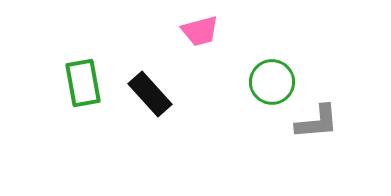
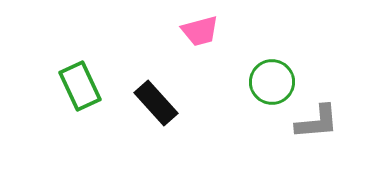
green rectangle: moved 3 px left, 3 px down; rotated 15 degrees counterclockwise
black rectangle: moved 6 px right, 9 px down
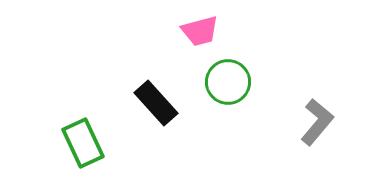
green circle: moved 44 px left
green rectangle: moved 3 px right, 57 px down
gray L-shape: rotated 45 degrees counterclockwise
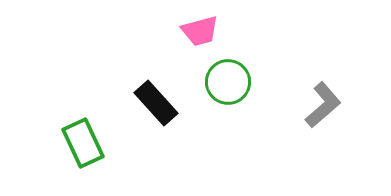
gray L-shape: moved 6 px right, 17 px up; rotated 9 degrees clockwise
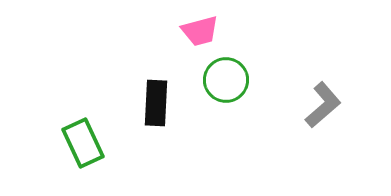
green circle: moved 2 px left, 2 px up
black rectangle: rotated 45 degrees clockwise
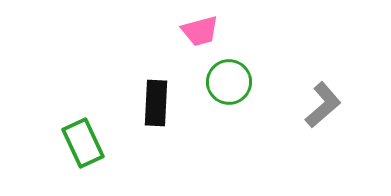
green circle: moved 3 px right, 2 px down
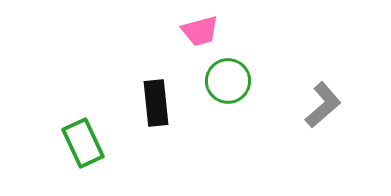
green circle: moved 1 px left, 1 px up
black rectangle: rotated 9 degrees counterclockwise
